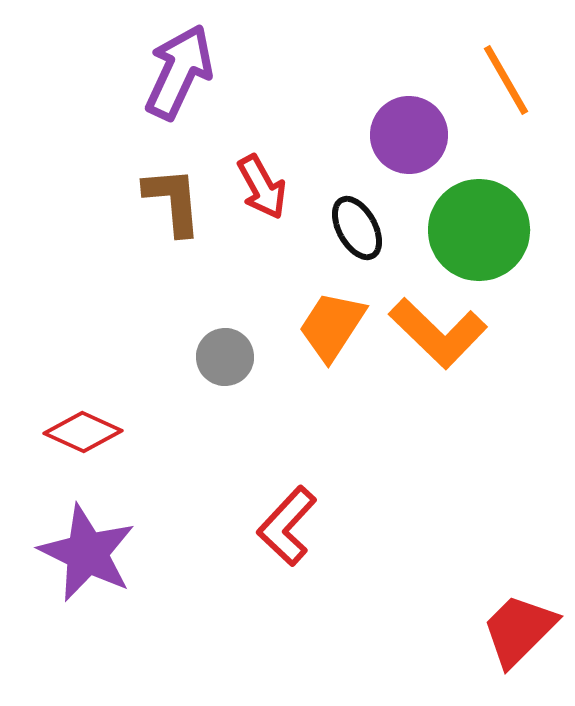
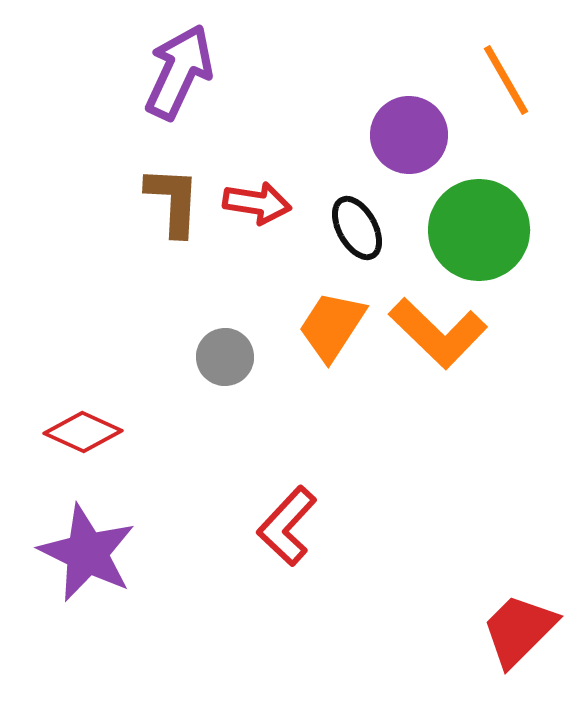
red arrow: moved 5 px left, 16 px down; rotated 52 degrees counterclockwise
brown L-shape: rotated 8 degrees clockwise
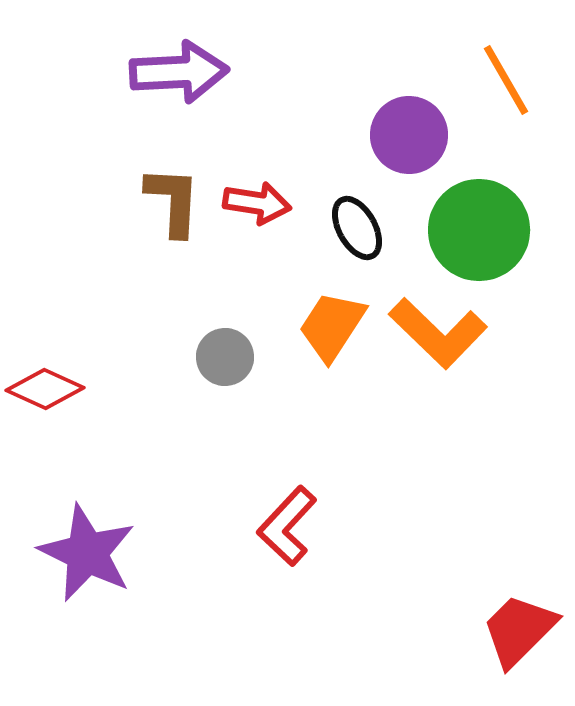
purple arrow: rotated 62 degrees clockwise
red diamond: moved 38 px left, 43 px up
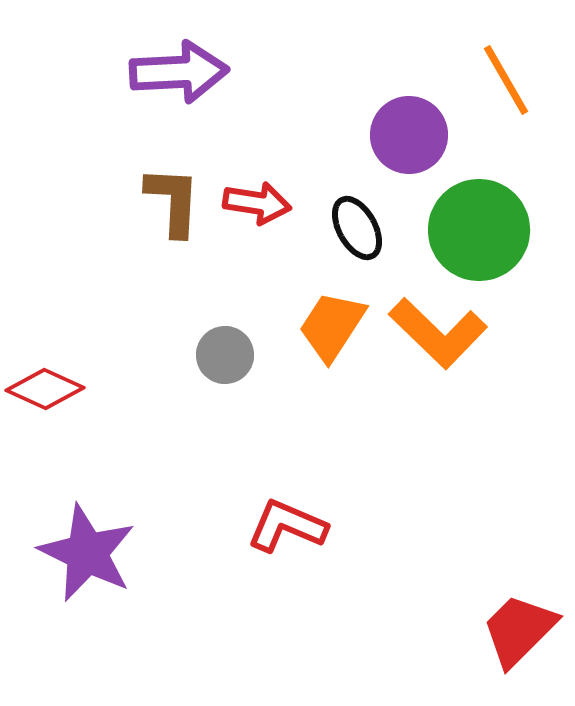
gray circle: moved 2 px up
red L-shape: rotated 70 degrees clockwise
